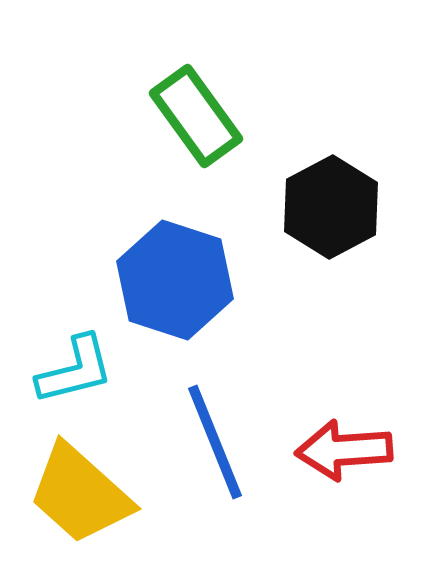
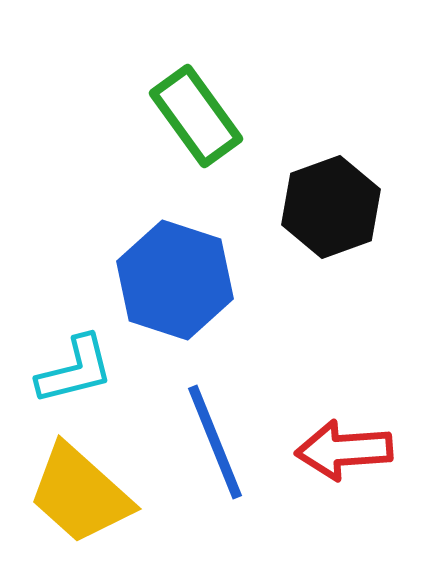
black hexagon: rotated 8 degrees clockwise
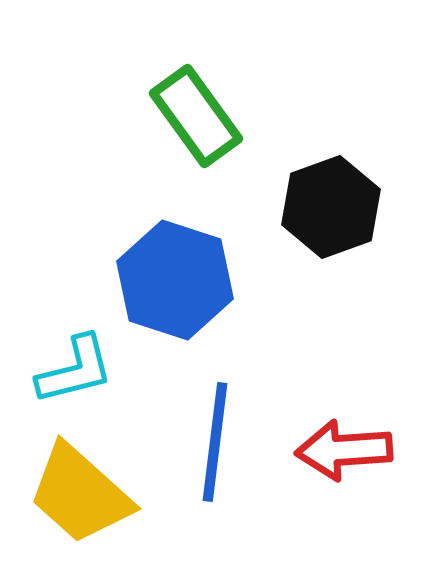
blue line: rotated 29 degrees clockwise
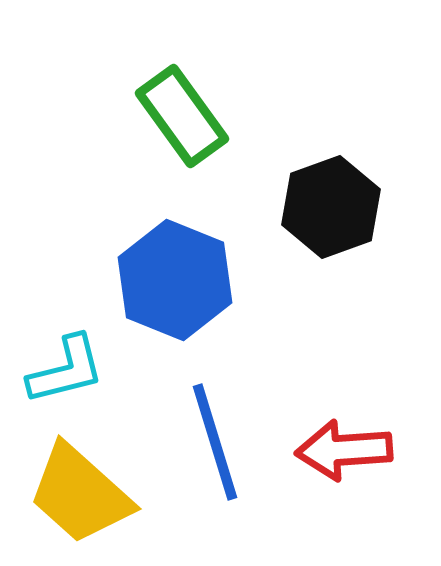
green rectangle: moved 14 px left
blue hexagon: rotated 4 degrees clockwise
cyan L-shape: moved 9 px left
blue line: rotated 24 degrees counterclockwise
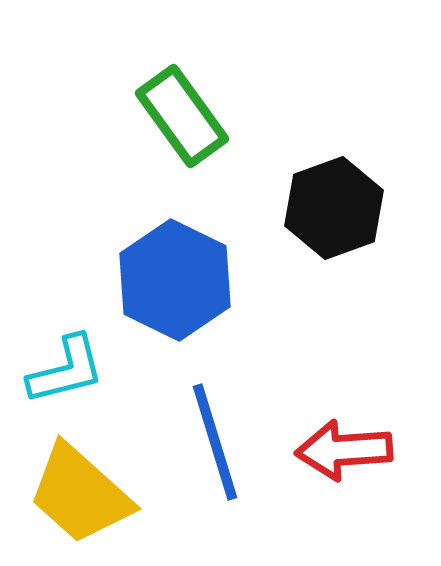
black hexagon: moved 3 px right, 1 px down
blue hexagon: rotated 4 degrees clockwise
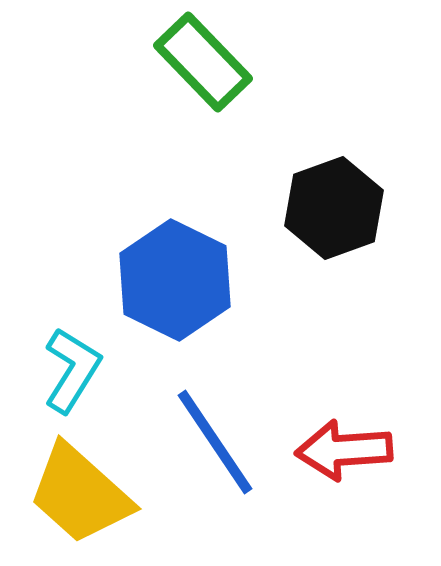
green rectangle: moved 21 px right, 54 px up; rotated 8 degrees counterclockwise
cyan L-shape: moved 6 px right; rotated 44 degrees counterclockwise
blue line: rotated 17 degrees counterclockwise
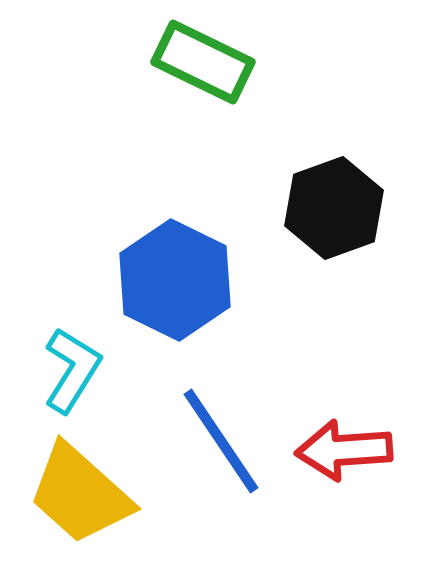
green rectangle: rotated 20 degrees counterclockwise
blue line: moved 6 px right, 1 px up
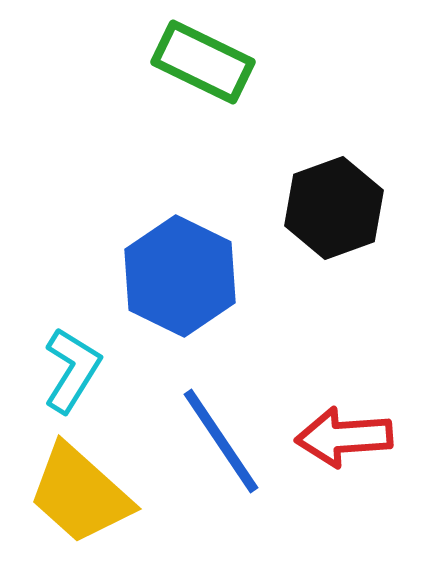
blue hexagon: moved 5 px right, 4 px up
red arrow: moved 13 px up
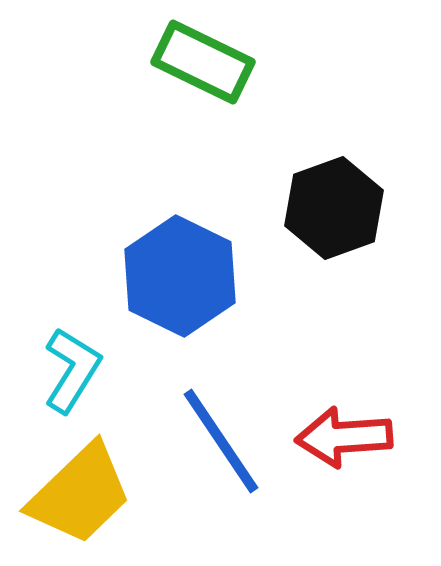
yellow trapezoid: rotated 86 degrees counterclockwise
